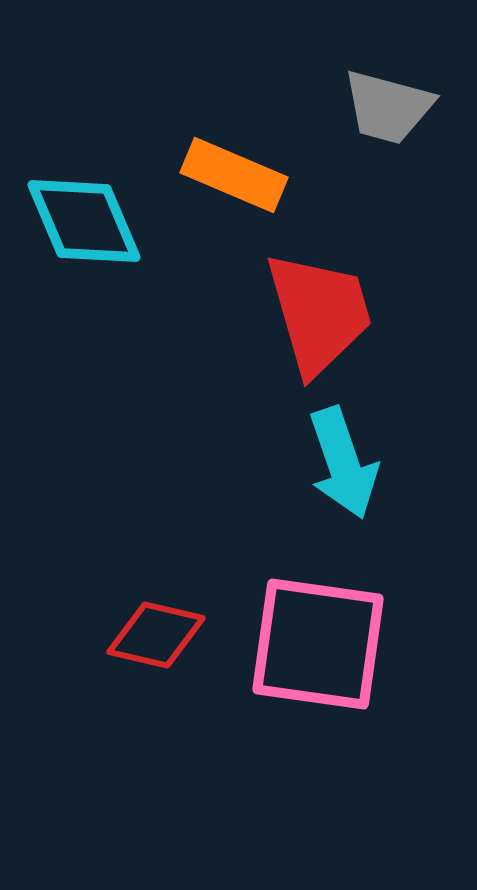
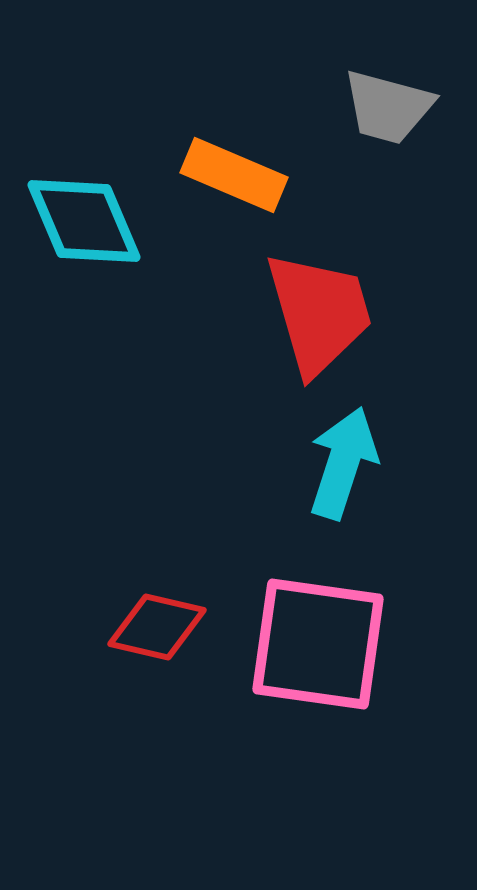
cyan arrow: rotated 143 degrees counterclockwise
red diamond: moved 1 px right, 8 px up
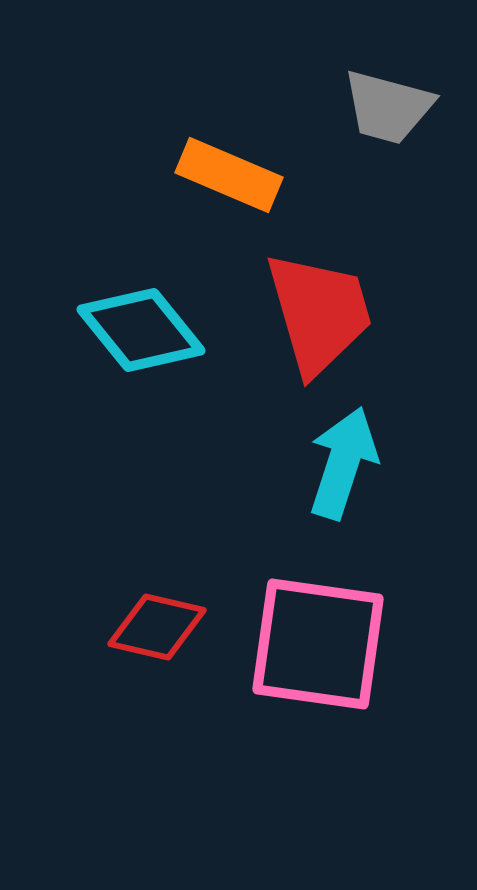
orange rectangle: moved 5 px left
cyan diamond: moved 57 px right, 109 px down; rotated 16 degrees counterclockwise
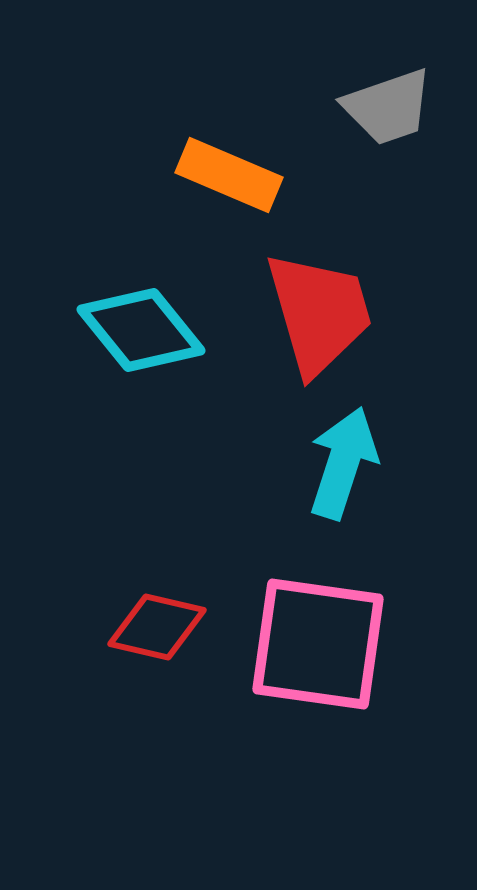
gray trapezoid: rotated 34 degrees counterclockwise
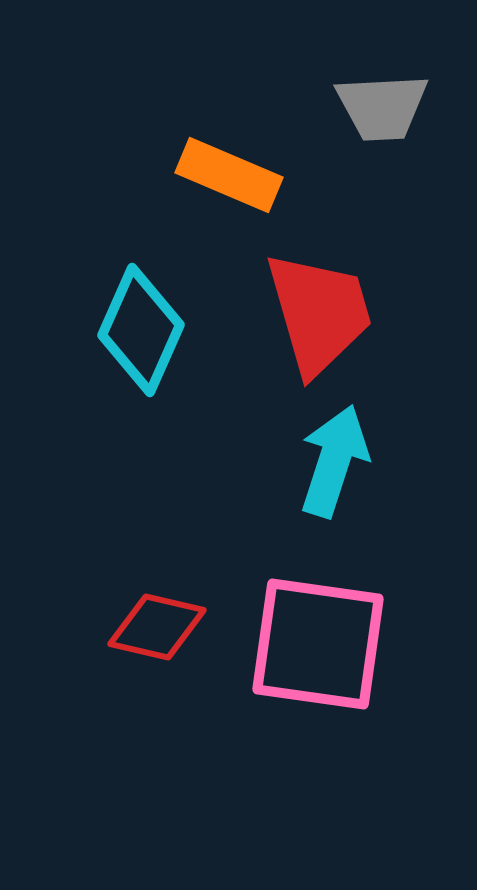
gray trapezoid: moved 6 px left; rotated 16 degrees clockwise
cyan diamond: rotated 63 degrees clockwise
cyan arrow: moved 9 px left, 2 px up
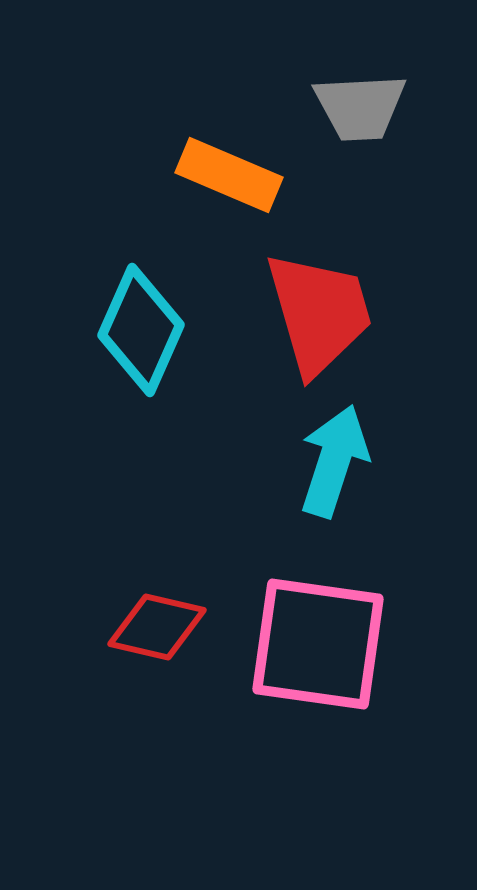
gray trapezoid: moved 22 px left
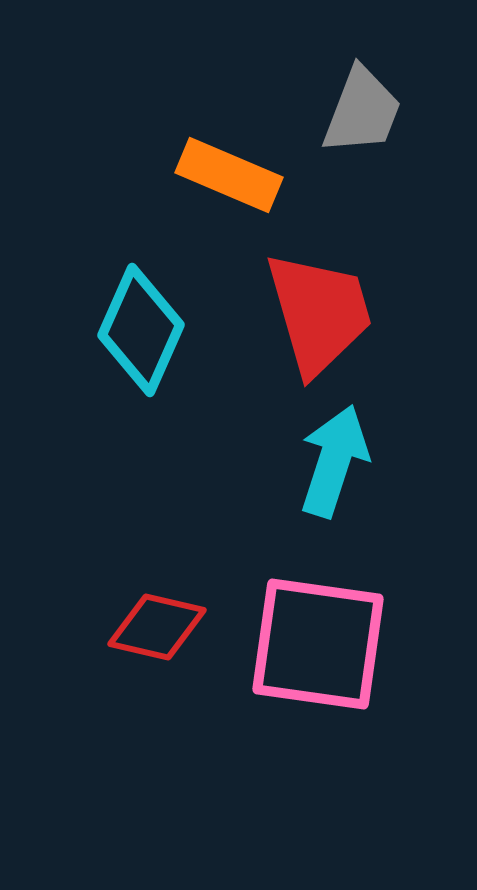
gray trapezoid: moved 2 px right, 4 px down; rotated 66 degrees counterclockwise
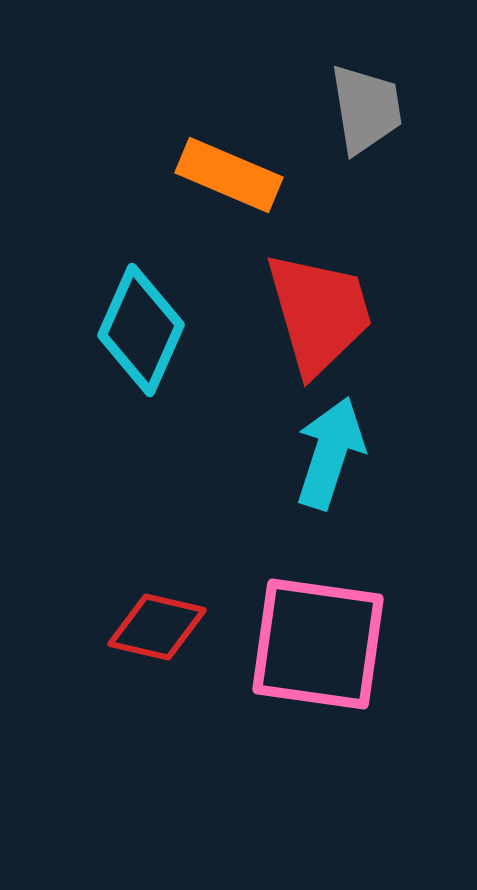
gray trapezoid: moved 4 px right, 2 px up; rotated 30 degrees counterclockwise
cyan arrow: moved 4 px left, 8 px up
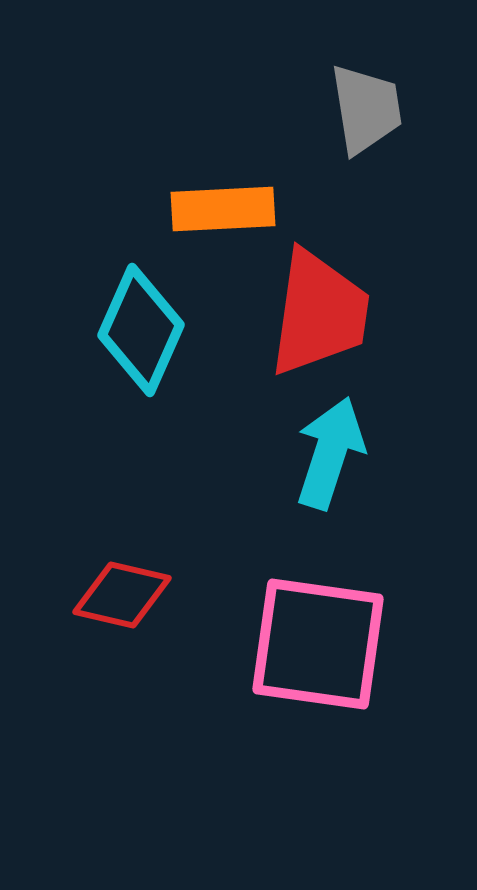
orange rectangle: moved 6 px left, 34 px down; rotated 26 degrees counterclockwise
red trapezoid: rotated 24 degrees clockwise
red diamond: moved 35 px left, 32 px up
